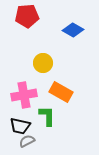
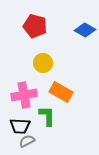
red pentagon: moved 8 px right, 10 px down; rotated 20 degrees clockwise
blue diamond: moved 12 px right
black trapezoid: rotated 10 degrees counterclockwise
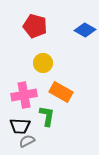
green L-shape: rotated 10 degrees clockwise
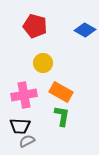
green L-shape: moved 15 px right
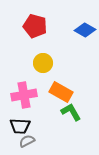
green L-shape: moved 9 px right, 4 px up; rotated 40 degrees counterclockwise
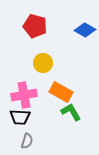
black trapezoid: moved 9 px up
gray semicircle: rotated 133 degrees clockwise
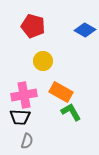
red pentagon: moved 2 px left
yellow circle: moved 2 px up
